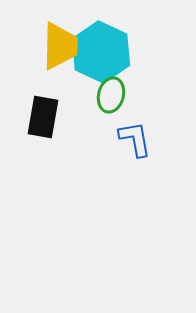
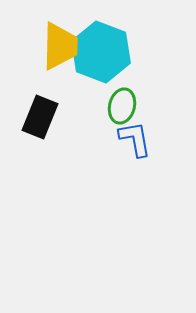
cyan hexagon: rotated 4 degrees counterclockwise
green ellipse: moved 11 px right, 11 px down
black rectangle: moved 3 px left; rotated 12 degrees clockwise
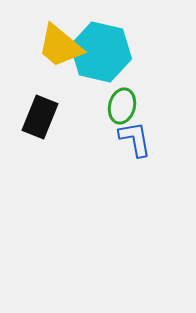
yellow trapezoid: rotated 129 degrees clockwise
cyan hexagon: rotated 8 degrees counterclockwise
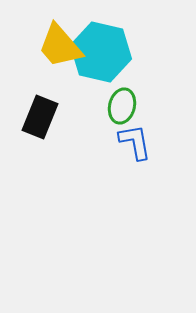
yellow trapezoid: rotated 9 degrees clockwise
blue L-shape: moved 3 px down
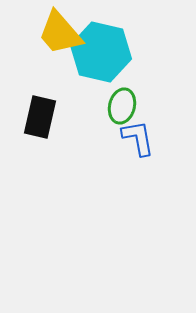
yellow trapezoid: moved 13 px up
black rectangle: rotated 9 degrees counterclockwise
blue L-shape: moved 3 px right, 4 px up
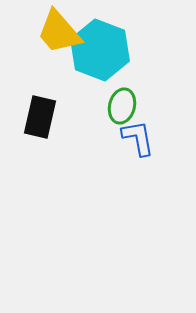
yellow trapezoid: moved 1 px left, 1 px up
cyan hexagon: moved 1 px left, 2 px up; rotated 8 degrees clockwise
